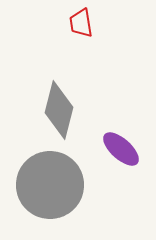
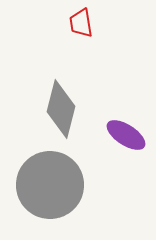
gray diamond: moved 2 px right, 1 px up
purple ellipse: moved 5 px right, 14 px up; rotated 9 degrees counterclockwise
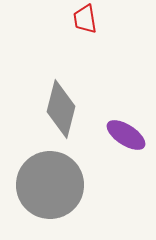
red trapezoid: moved 4 px right, 4 px up
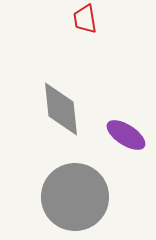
gray diamond: rotated 20 degrees counterclockwise
gray circle: moved 25 px right, 12 px down
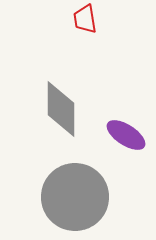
gray diamond: rotated 6 degrees clockwise
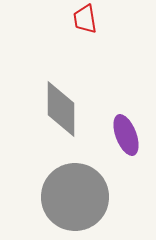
purple ellipse: rotated 36 degrees clockwise
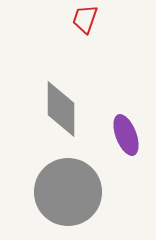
red trapezoid: rotated 28 degrees clockwise
gray circle: moved 7 px left, 5 px up
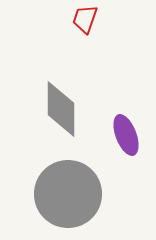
gray circle: moved 2 px down
